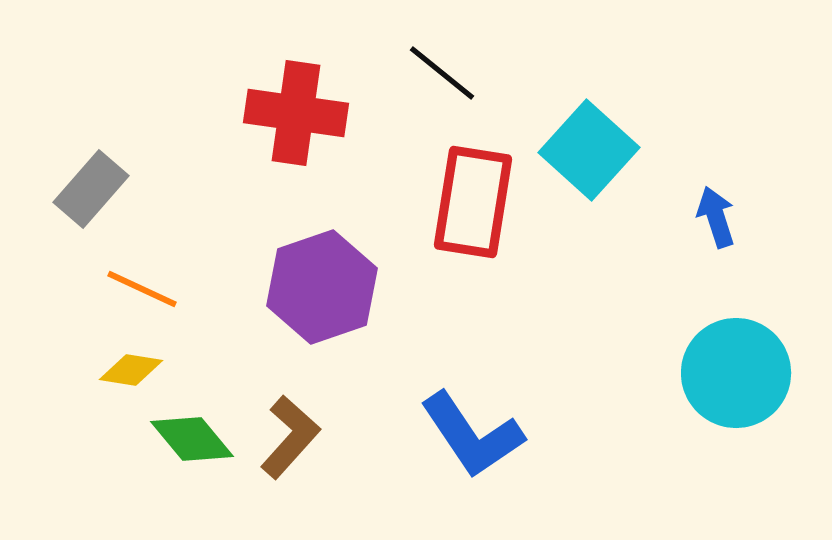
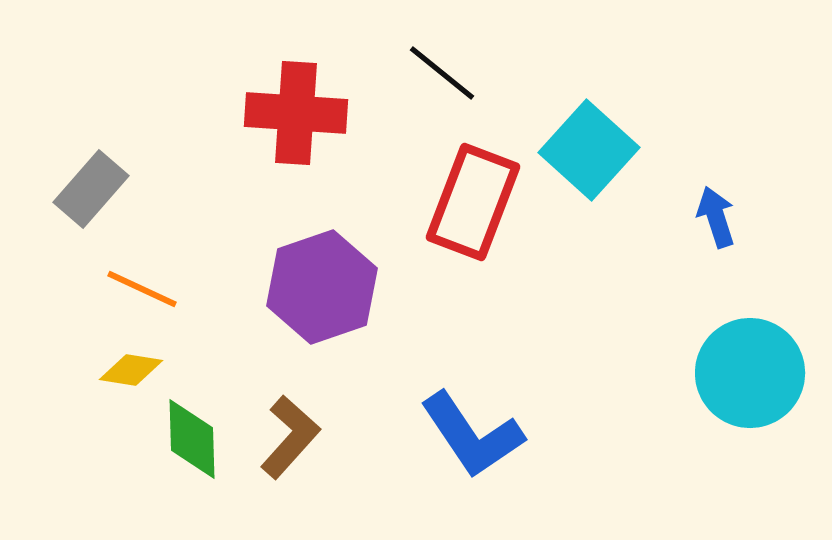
red cross: rotated 4 degrees counterclockwise
red rectangle: rotated 12 degrees clockwise
cyan circle: moved 14 px right
green diamond: rotated 38 degrees clockwise
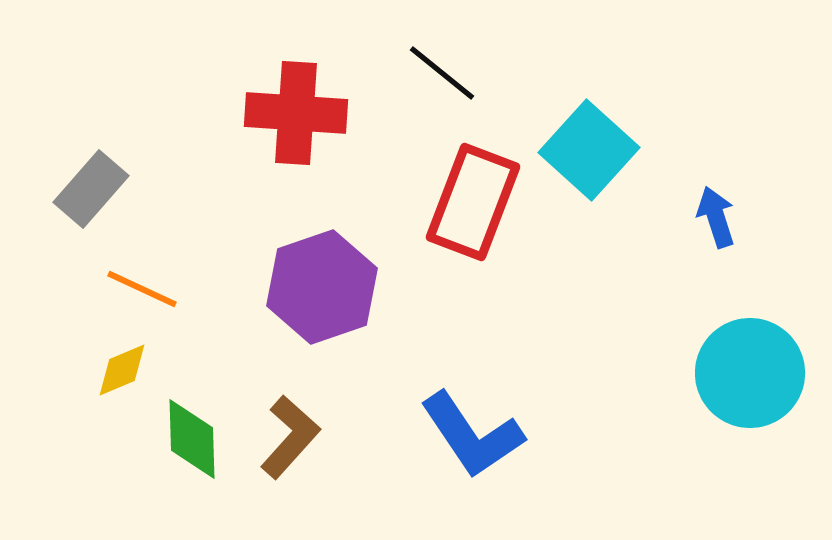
yellow diamond: moved 9 px left; rotated 32 degrees counterclockwise
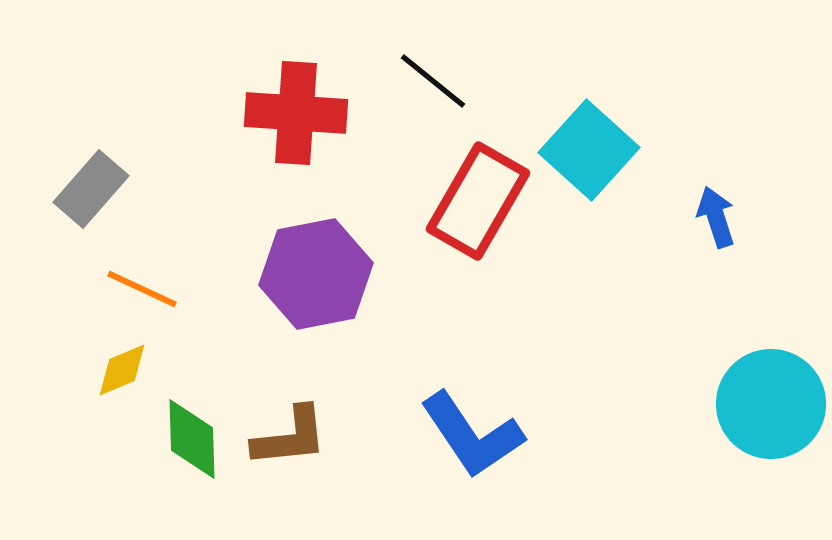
black line: moved 9 px left, 8 px down
red rectangle: moved 5 px right, 1 px up; rotated 9 degrees clockwise
purple hexagon: moved 6 px left, 13 px up; rotated 8 degrees clockwise
cyan circle: moved 21 px right, 31 px down
brown L-shape: rotated 42 degrees clockwise
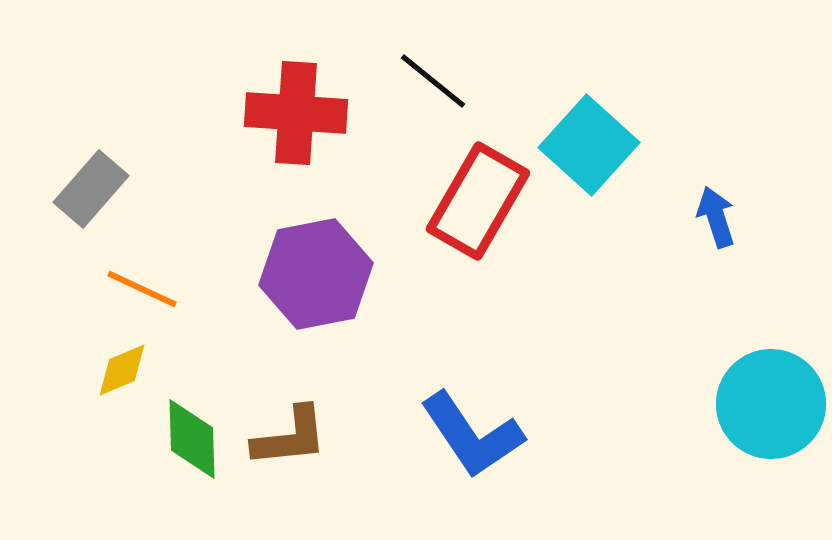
cyan square: moved 5 px up
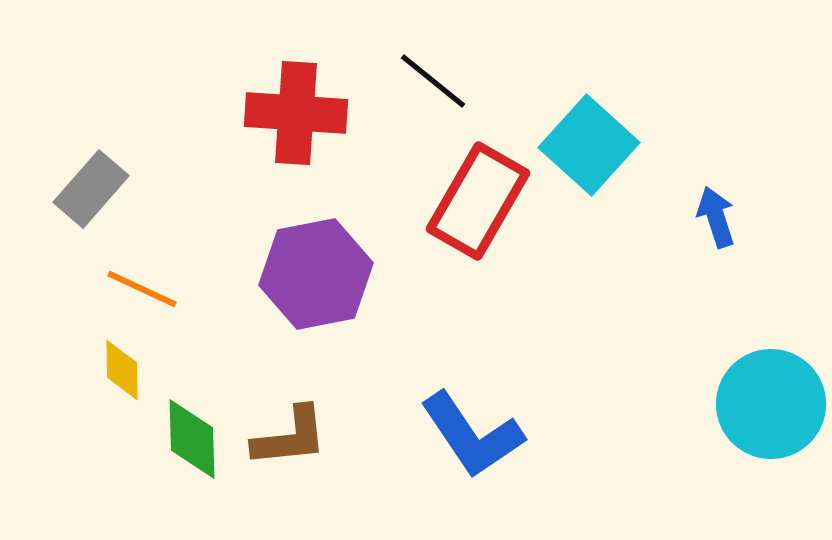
yellow diamond: rotated 68 degrees counterclockwise
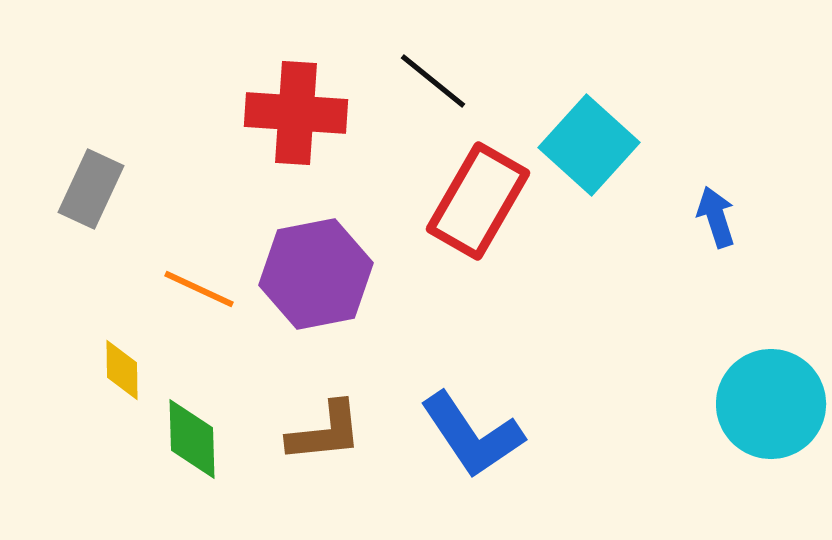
gray rectangle: rotated 16 degrees counterclockwise
orange line: moved 57 px right
brown L-shape: moved 35 px right, 5 px up
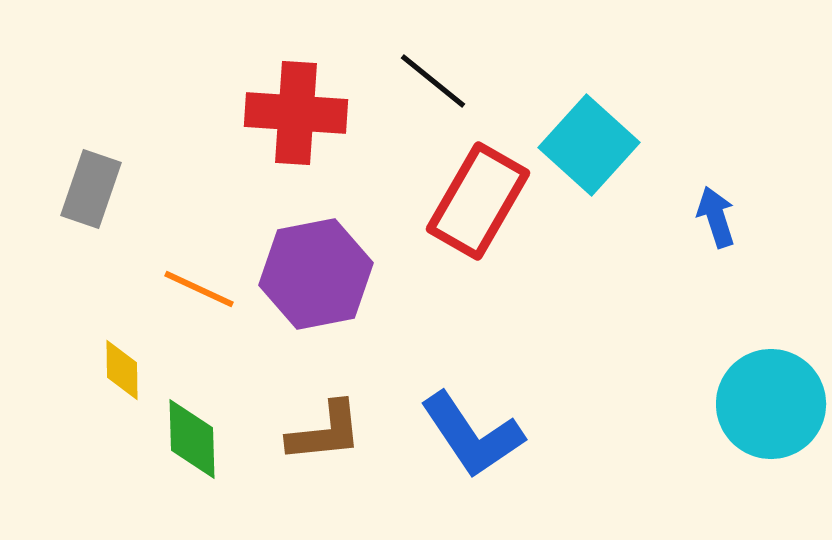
gray rectangle: rotated 6 degrees counterclockwise
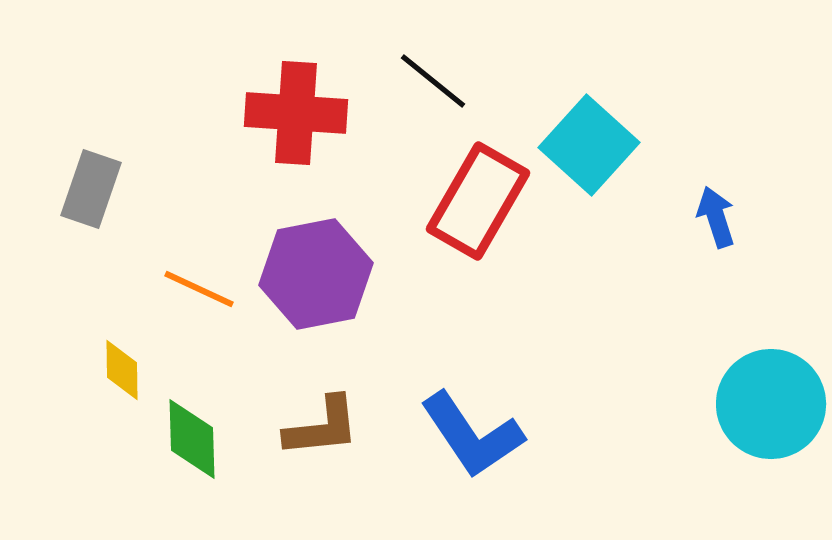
brown L-shape: moved 3 px left, 5 px up
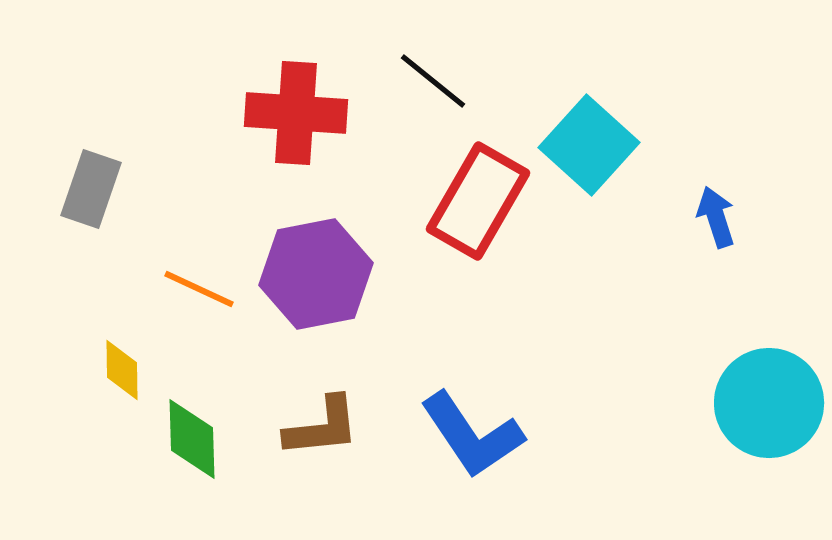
cyan circle: moved 2 px left, 1 px up
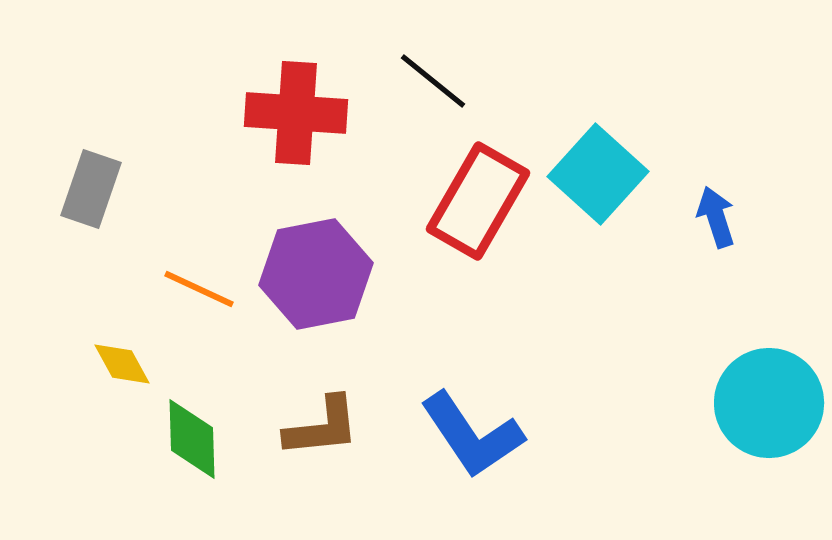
cyan square: moved 9 px right, 29 px down
yellow diamond: moved 6 px up; rotated 28 degrees counterclockwise
